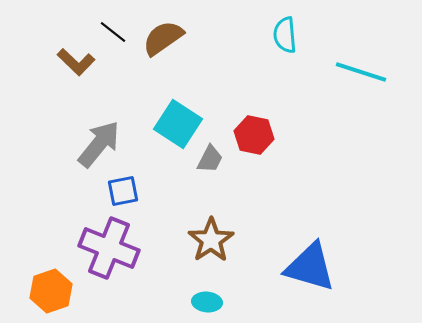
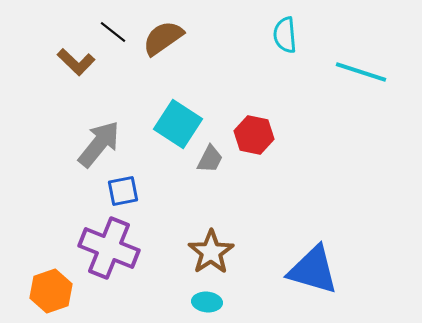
brown star: moved 12 px down
blue triangle: moved 3 px right, 3 px down
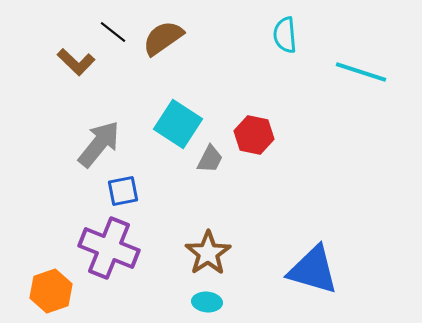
brown star: moved 3 px left, 1 px down
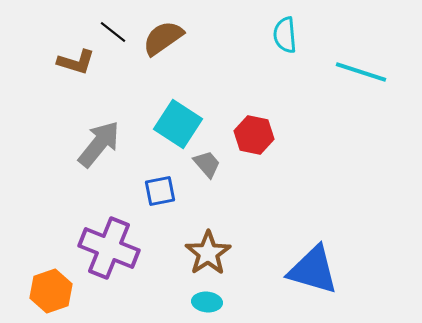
brown L-shape: rotated 27 degrees counterclockwise
gray trapezoid: moved 3 px left, 5 px down; rotated 68 degrees counterclockwise
blue square: moved 37 px right
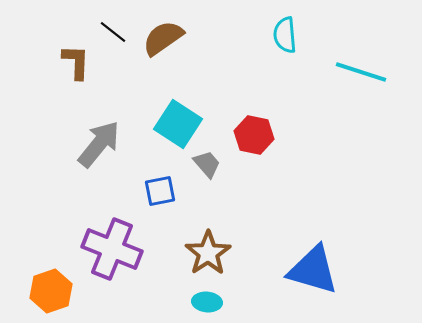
brown L-shape: rotated 105 degrees counterclockwise
purple cross: moved 3 px right, 1 px down
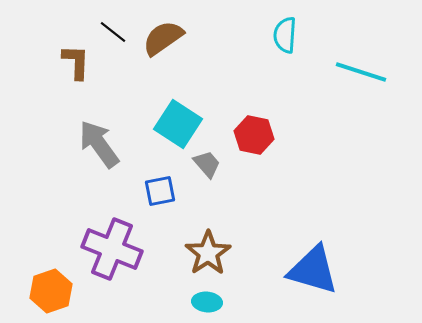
cyan semicircle: rotated 9 degrees clockwise
gray arrow: rotated 75 degrees counterclockwise
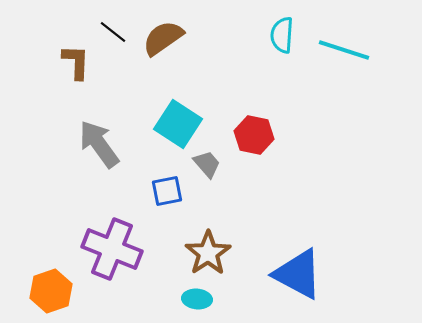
cyan semicircle: moved 3 px left
cyan line: moved 17 px left, 22 px up
blue square: moved 7 px right
blue triangle: moved 15 px left, 4 px down; rotated 12 degrees clockwise
cyan ellipse: moved 10 px left, 3 px up
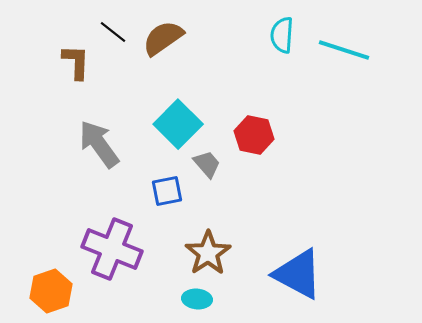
cyan square: rotated 12 degrees clockwise
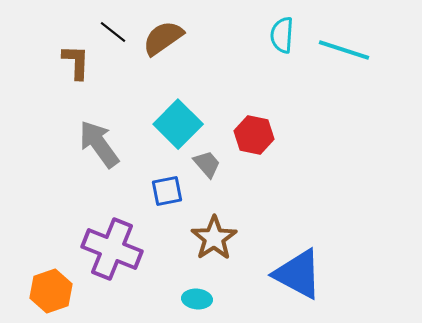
brown star: moved 6 px right, 15 px up
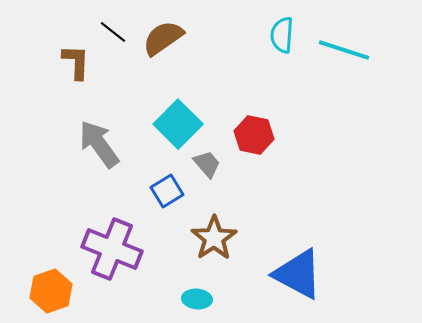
blue square: rotated 20 degrees counterclockwise
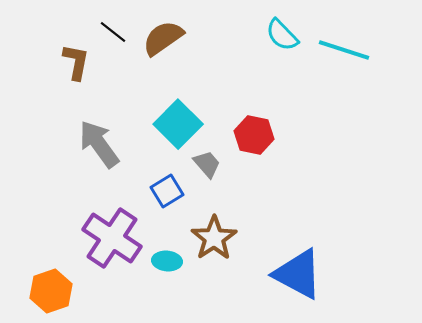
cyan semicircle: rotated 48 degrees counterclockwise
brown L-shape: rotated 9 degrees clockwise
purple cross: moved 11 px up; rotated 12 degrees clockwise
cyan ellipse: moved 30 px left, 38 px up
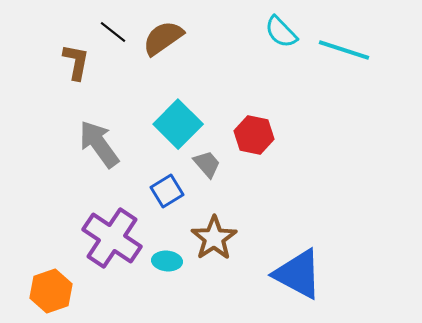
cyan semicircle: moved 1 px left, 3 px up
